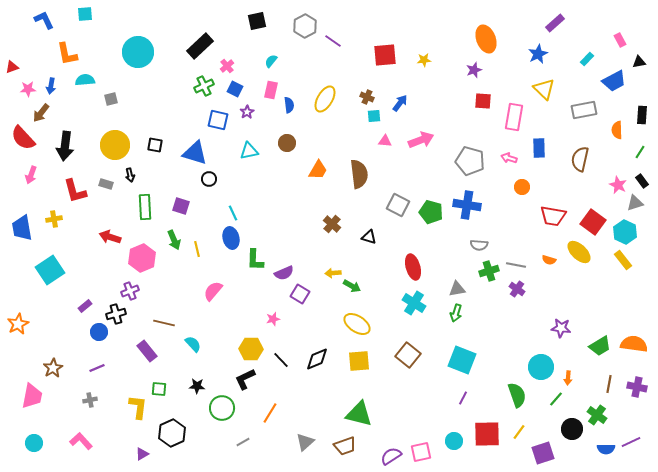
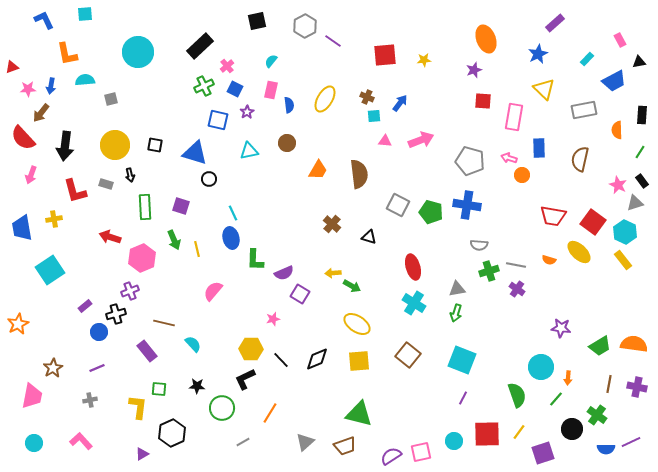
orange circle at (522, 187): moved 12 px up
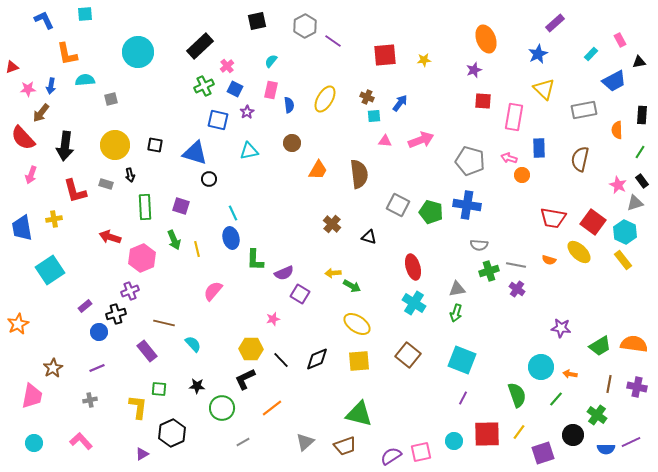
cyan rectangle at (587, 59): moved 4 px right, 5 px up
brown circle at (287, 143): moved 5 px right
red trapezoid at (553, 216): moved 2 px down
orange arrow at (568, 378): moved 2 px right, 4 px up; rotated 96 degrees clockwise
orange line at (270, 413): moved 2 px right, 5 px up; rotated 20 degrees clockwise
black circle at (572, 429): moved 1 px right, 6 px down
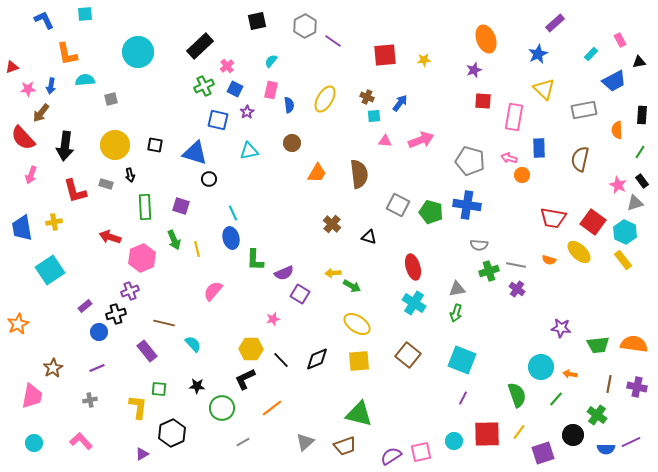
orange trapezoid at (318, 170): moved 1 px left, 3 px down
yellow cross at (54, 219): moved 3 px down
green trapezoid at (600, 346): moved 2 px left, 1 px up; rotated 25 degrees clockwise
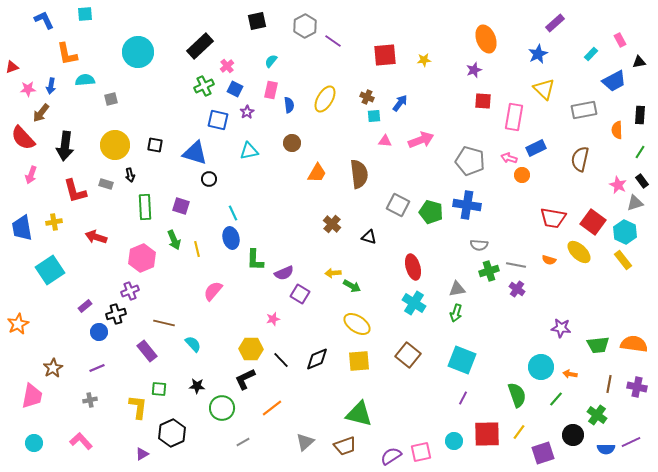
black rectangle at (642, 115): moved 2 px left
blue rectangle at (539, 148): moved 3 px left; rotated 66 degrees clockwise
red arrow at (110, 237): moved 14 px left
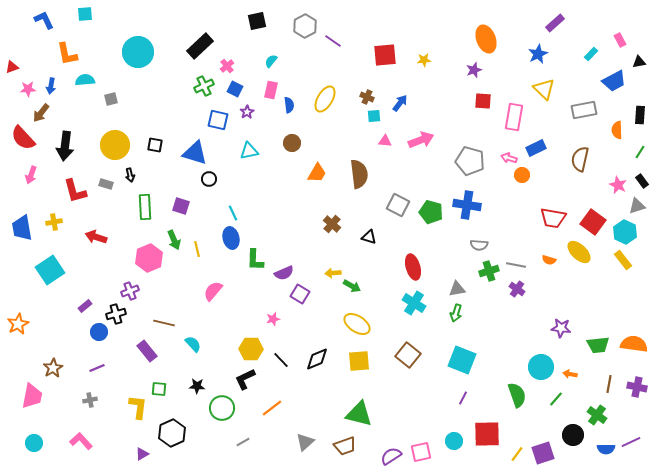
gray triangle at (635, 203): moved 2 px right, 3 px down
pink hexagon at (142, 258): moved 7 px right
yellow line at (519, 432): moved 2 px left, 22 px down
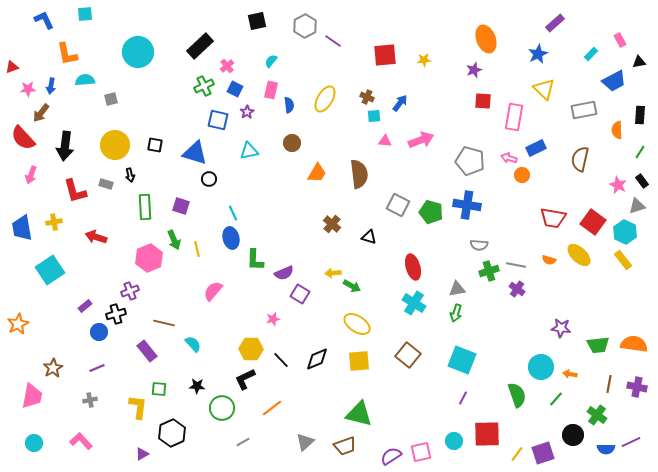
yellow ellipse at (579, 252): moved 3 px down
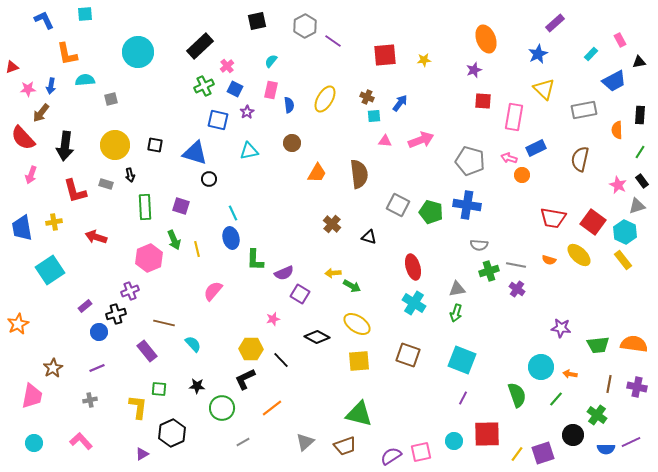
brown square at (408, 355): rotated 20 degrees counterclockwise
black diamond at (317, 359): moved 22 px up; rotated 50 degrees clockwise
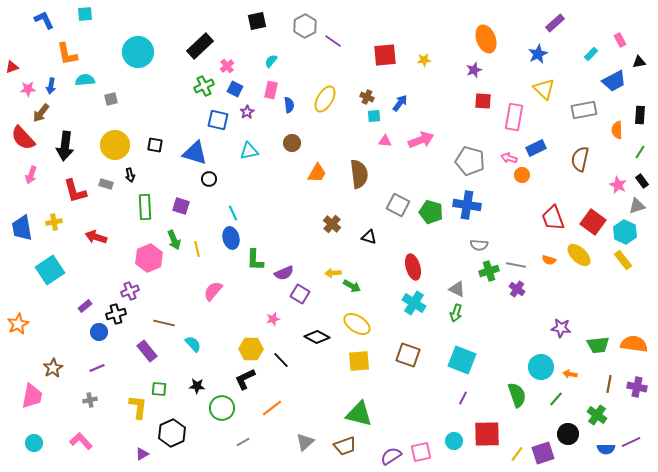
red trapezoid at (553, 218): rotated 60 degrees clockwise
gray triangle at (457, 289): rotated 36 degrees clockwise
black circle at (573, 435): moved 5 px left, 1 px up
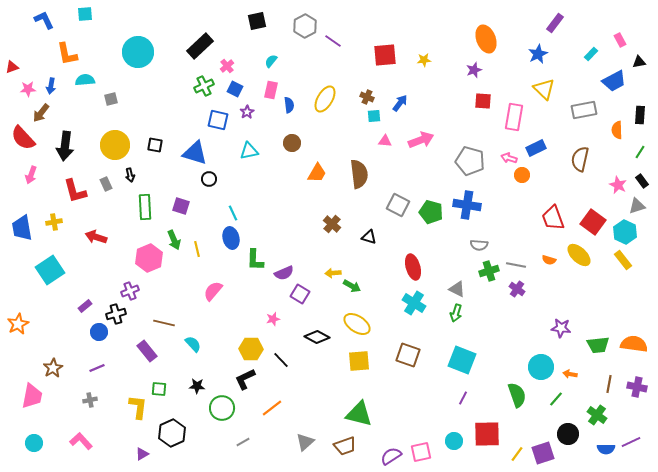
purple rectangle at (555, 23): rotated 12 degrees counterclockwise
gray rectangle at (106, 184): rotated 48 degrees clockwise
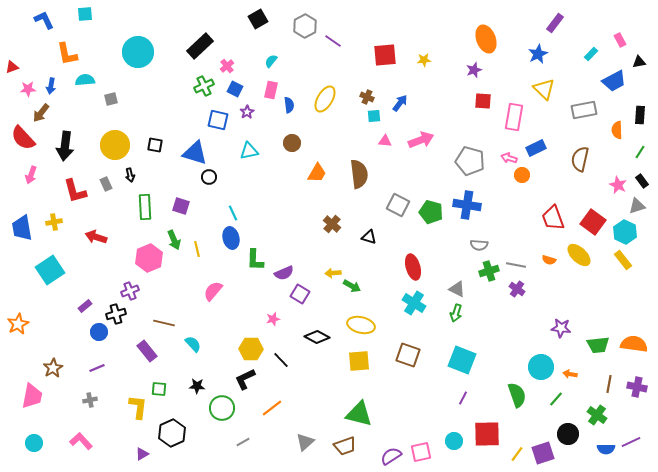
black square at (257, 21): moved 1 px right, 2 px up; rotated 18 degrees counterclockwise
black circle at (209, 179): moved 2 px up
yellow ellipse at (357, 324): moved 4 px right, 1 px down; rotated 20 degrees counterclockwise
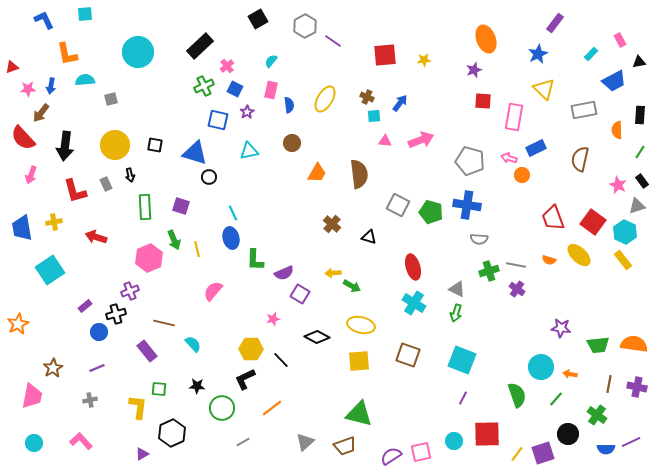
gray semicircle at (479, 245): moved 6 px up
